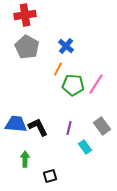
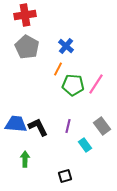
purple line: moved 1 px left, 2 px up
cyan rectangle: moved 2 px up
black square: moved 15 px right
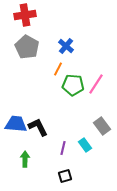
purple line: moved 5 px left, 22 px down
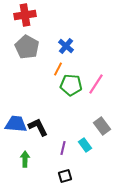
green pentagon: moved 2 px left
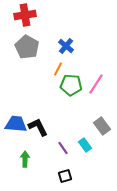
purple line: rotated 48 degrees counterclockwise
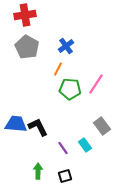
blue cross: rotated 14 degrees clockwise
green pentagon: moved 1 px left, 4 px down
green arrow: moved 13 px right, 12 px down
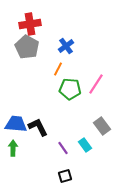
red cross: moved 5 px right, 9 px down
green arrow: moved 25 px left, 23 px up
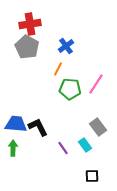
gray rectangle: moved 4 px left, 1 px down
black square: moved 27 px right; rotated 16 degrees clockwise
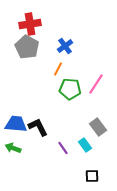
blue cross: moved 1 px left
green arrow: rotated 70 degrees counterclockwise
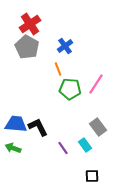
red cross: rotated 25 degrees counterclockwise
orange line: rotated 48 degrees counterclockwise
